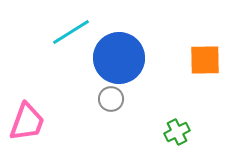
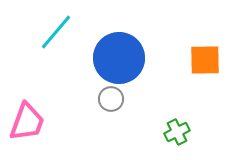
cyan line: moved 15 px left; rotated 18 degrees counterclockwise
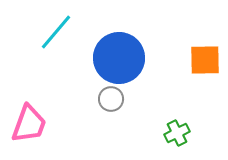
pink trapezoid: moved 2 px right, 2 px down
green cross: moved 1 px down
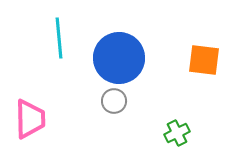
cyan line: moved 3 px right, 6 px down; rotated 45 degrees counterclockwise
orange square: moved 1 px left; rotated 8 degrees clockwise
gray circle: moved 3 px right, 2 px down
pink trapezoid: moved 1 px right, 5 px up; rotated 21 degrees counterclockwise
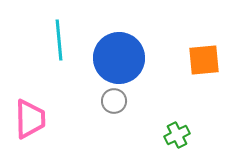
cyan line: moved 2 px down
orange square: rotated 12 degrees counterclockwise
green cross: moved 2 px down
